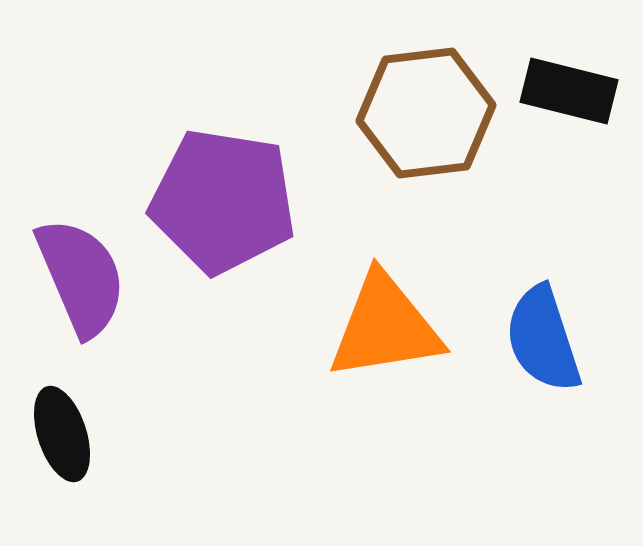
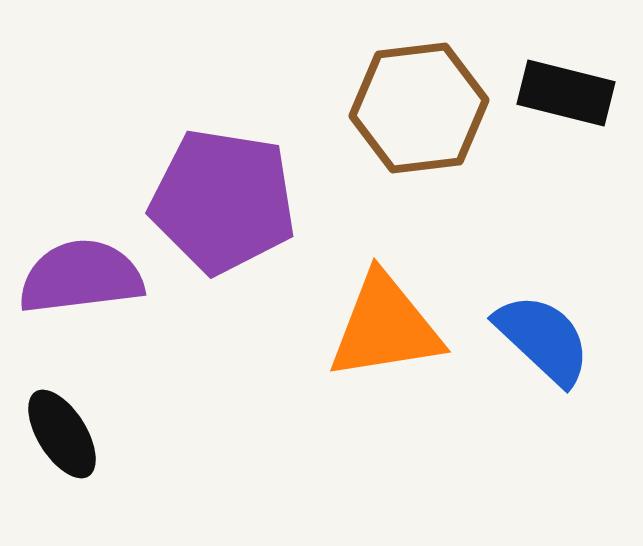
black rectangle: moved 3 px left, 2 px down
brown hexagon: moved 7 px left, 5 px up
purple semicircle: rotated 74 degrees counterclockwise
blue semicircle: rotated 151 degrees clockwise
black ellipse: rotated 14 degrees counterclockwise
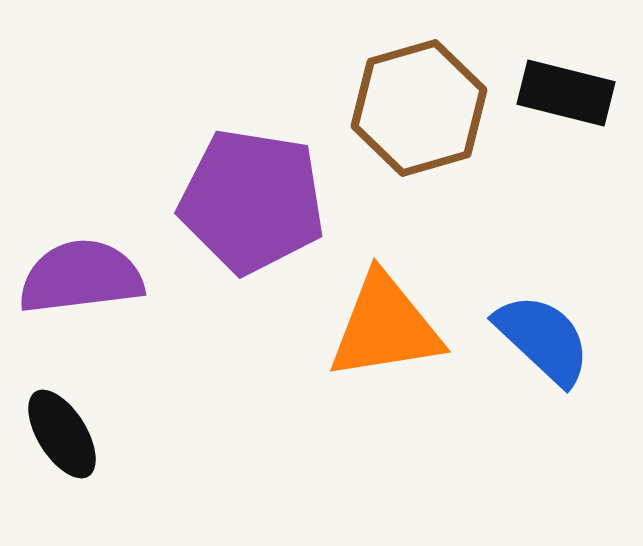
brown hexagon: rotated 9 degrees counterclockwise
purple pentagon: moved 29 px right
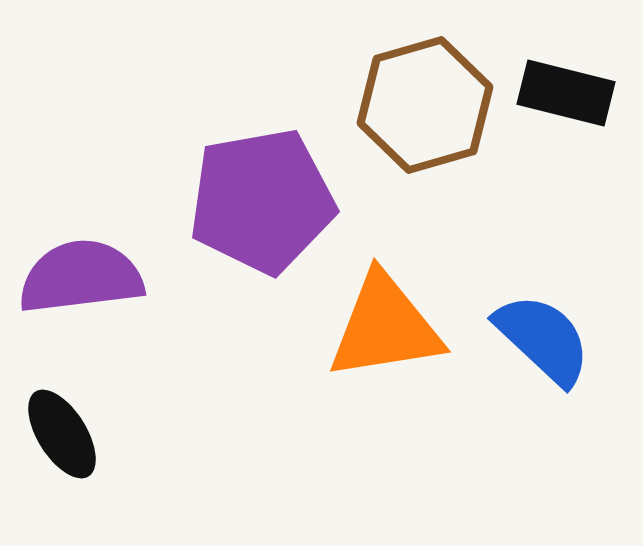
brown hexagon: moved 6 px right, 3 px up
purple pentagon: moved 10 px right; rotated 19 degrees counterclockwise
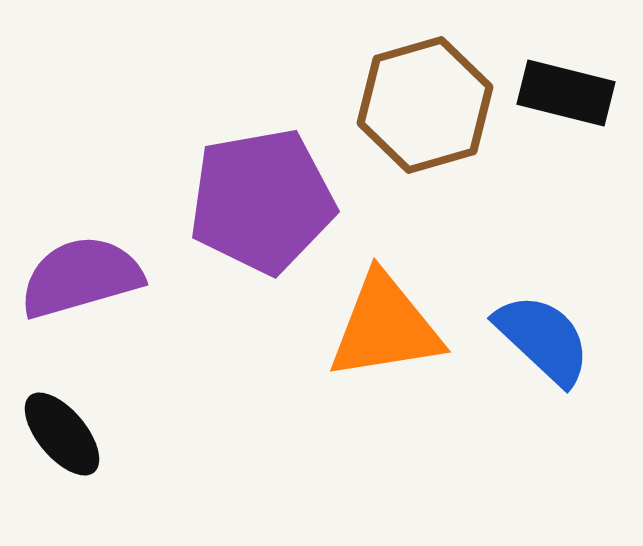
purple semicircle: rotated 9 degrees counterclockwise
black ellipse: rotated 8 degrees counterclockwise
